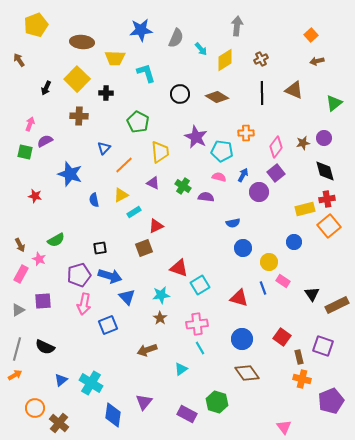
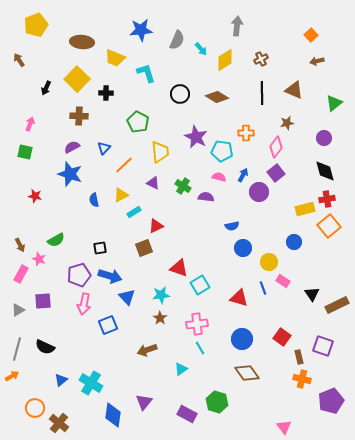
gray semicircle at (176, 38): moved 1 px right, 2 px down
yellow trapezoid at (115, 58): rotated 20 degrees clockwise
purple semicircle at (45, 141): moved 27 px right, 6 px down
brown star at (303, 143): moved 16 px left, 20 px up
blue semicircle at (233, 223): moved 1 px left, 3 px down
orange arrow at (15, 375): moved 3 px left, 1 px down
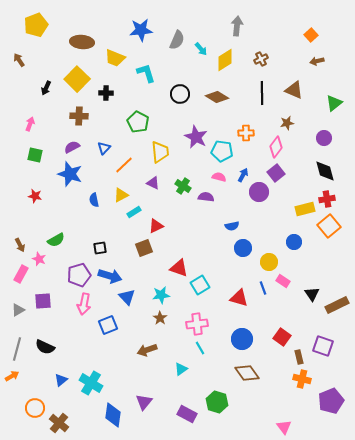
green square at (25, 152): moved 10 px right, 3 px down
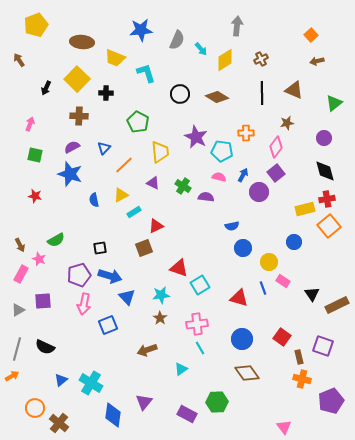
green hexagon at (217, 402): rotated 20 degrees counterclockwise
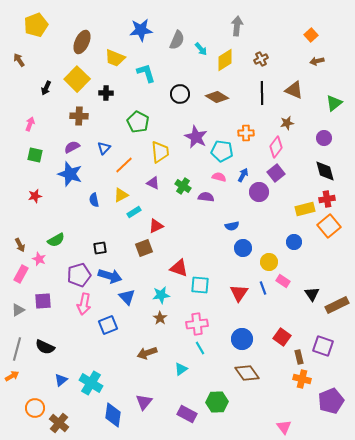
brown ellipse at (82, 42): rotated 70 degrees counterclockwise
red star at (35, 196): rotated 24 degrees counterclockwise
cyan square at (200, 285): rotated 36 degrees clockwise
red triangle at (239, 298): moved 5 px up; rotated 48 degrees clockwise
brown arrow at (147, 350): moved 3 px down
